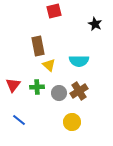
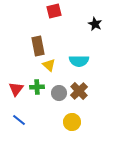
red triangle: moved 3 px right, 4 px down
brown cross: rotated 12 degrees counterclockwise
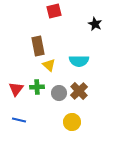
blue line: rotated 24 degrees counterclockwise
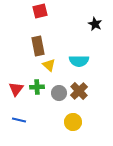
red square: moved 14 px left
yellow circle: moved 1 px right
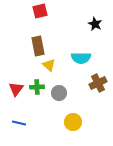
cyan semicircle: moved 2 px right, 3 px up
brown cross: moved 19 px right, 8 px up; rotated 18 degrees clockwise
blue line: moved 3 px down
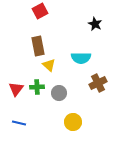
red square: rotated 14 degrees counterclockwise
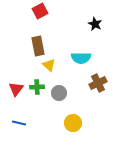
yellow circle: moved 1 px down
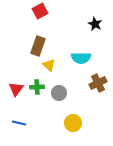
brown rectangle: rotated 30 degrees clockwise
